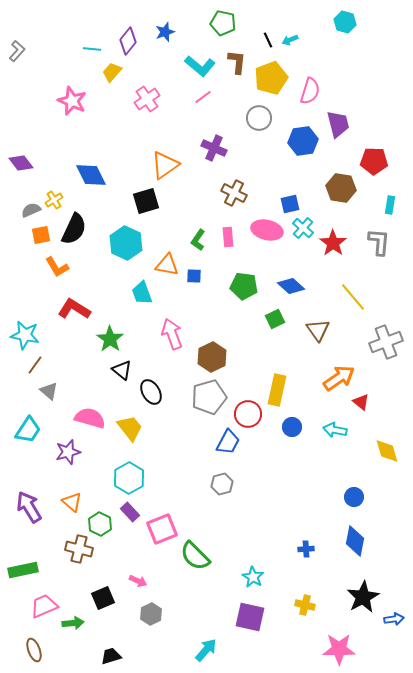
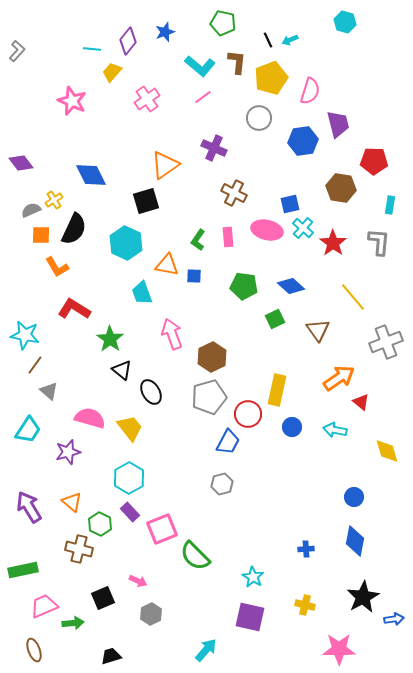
orange square at (41, 235): rotated 12 degrees clockwise
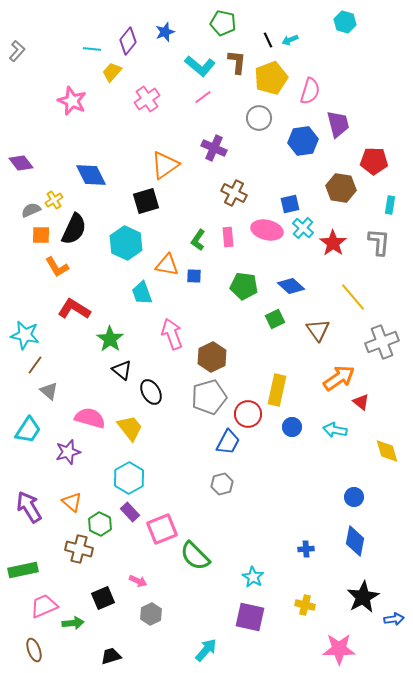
gray cross at (386, 342): moved 4 px left
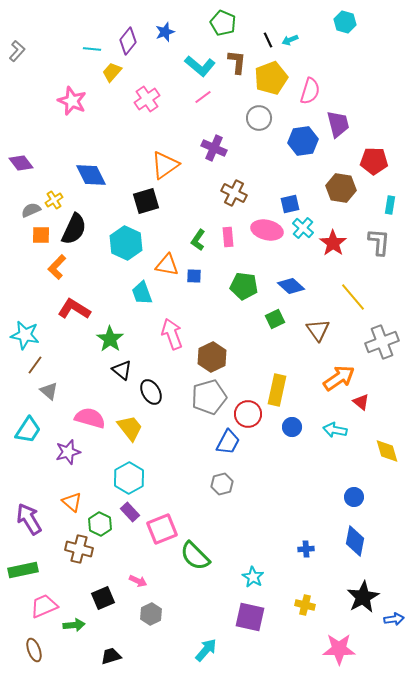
green pentagon at (223, 23): rotated 10 degrees clockwise
orange L-shape at (57, 267): rotated 75 degrees clockwise
purple arrow at (29, 507): moved 12 px down
green arrow at (73, 623): moved 1 px right, 2 px down
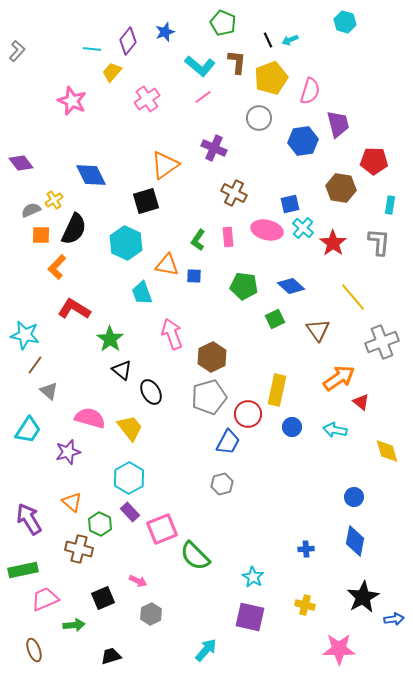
pink trapezoid at (44, 606): moved 1 px right, 7 px up
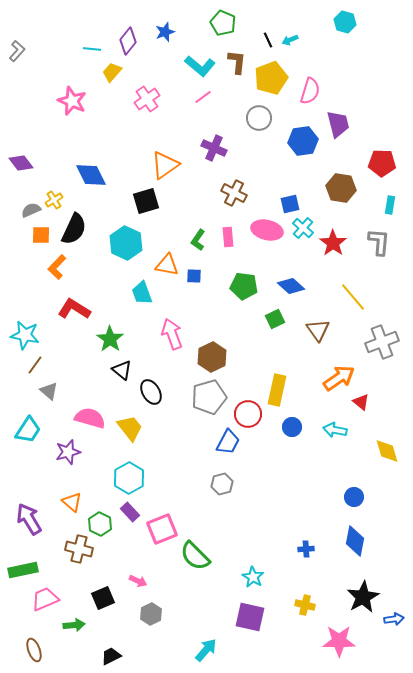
red pentagon at (374, 161): moved 8 px right, 2 px down
pink star at (339, 649): moved 8 px up
black trapezoid at (111, 656): rotated 10 degrees counterclockwise
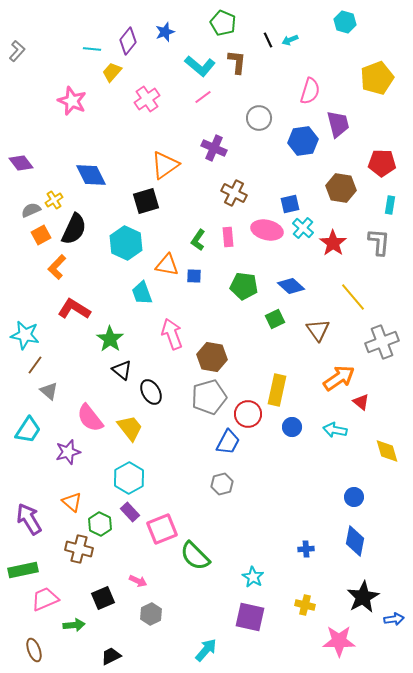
yellow pentagon at (271, 78): moved 106 px right
orange square at (41, 235): rotated 30 degrees counterclockwise
brown hexagon at (212, 357): rotated 24 degrees counterclockwise
pink semicircle at (90, 418): rotated 144 degrees counterclockwise
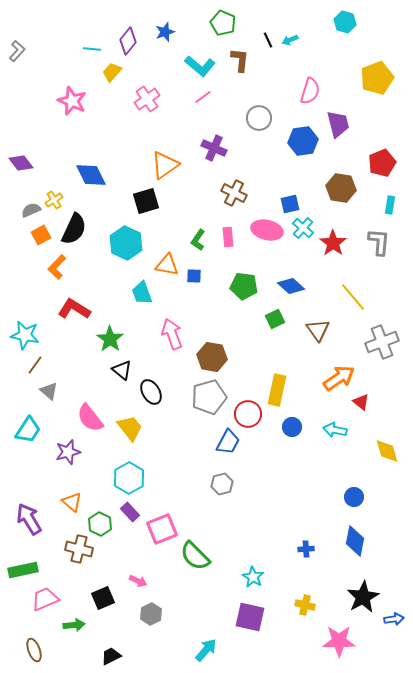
brown L-shape at (237, 62): moved 3 px right, 2 px up
red pentagon at (382, 163): rotated 24 degrees counterclockwise
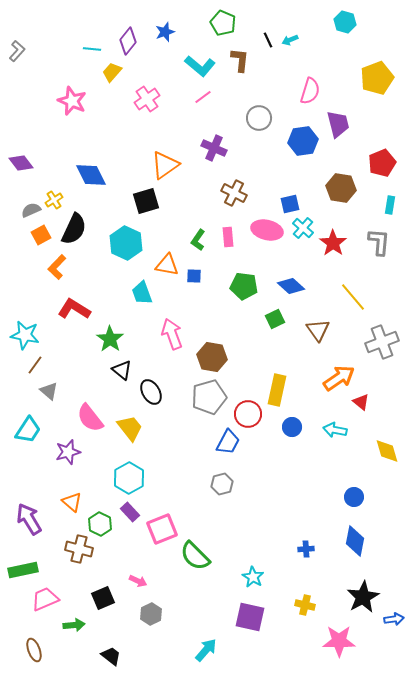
black trapezoid at (111, 656): rotated 65 degrees clockwise
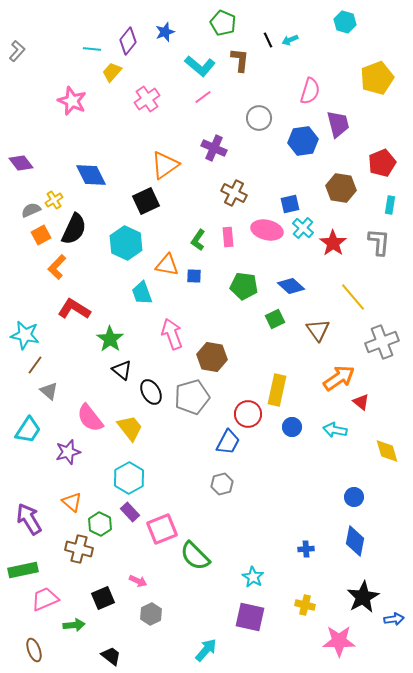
black square at (146, 201): rotated 8 degrees counterclockwise
gray pentagon at (209, 397): moved 17 px left
